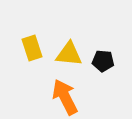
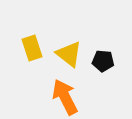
yellow triangle: rotated 32 degrees clockwise
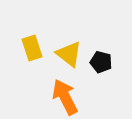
black pentagon: moved 2 px left, 1 px down; rotated 10 degrees clockwise
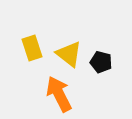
orange arrow: moved 6 px left, 3 px up
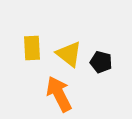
yellow rectangle: rotated 15 degrees clockwise
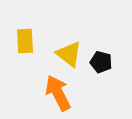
yellow rectangle: moved 7 px left, 7 px up
orange arrow: moved 1 px left, 1 px up
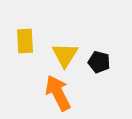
yellow triangle: moved 4 px left, 1 px down; rotated 24 degrees clockwise
black pentagon: moved 2 px left
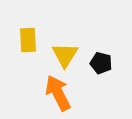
yellow rectangle: moved 3 px right, 1 px up
black pentagon: moved 2 px right, 1 px down
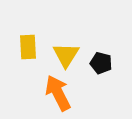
yellow rectangle: moved 7 px down
yellow triangle: moved 1 px right
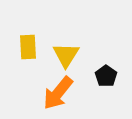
black pentagon: moved 5 px right, 13 px down; rotated 20 degrees clockwise
orange arrow: rotated 114 degrees counterclockwise
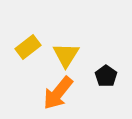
yellow rectangle: rotated 55 degrees clockwise
